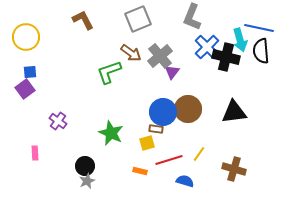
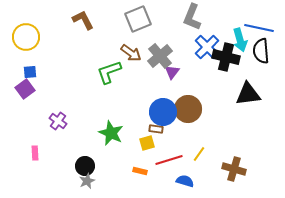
black triangle: moved 14 px right, 18 px up
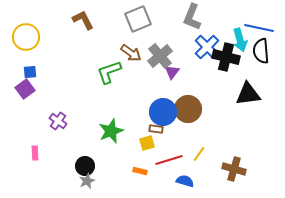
green star: moved 2 px up; rotated 25 degrees clockwise
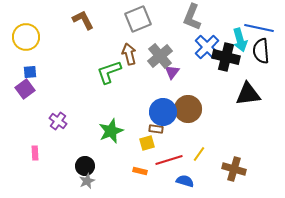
brown arrow: moved 2 px left, 1 px down; rotated 140 degrees counterclockwise
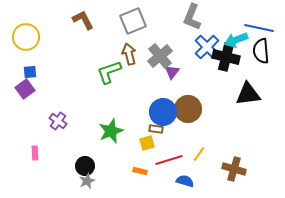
gray square: moved 5 px left, 2 px down
cyan arrow: moved 4 px left; rotated 85 degrees clockwise
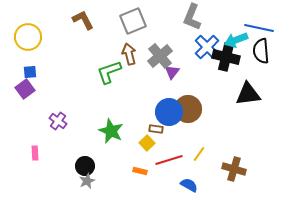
yellow circle: moved 2 px right
blue circle: moved 6 px right
green star: rotated 25 degrees counterclockwise
yellow square: rotated 28 degrees counterclockwise
blue semicircle: moved 4 px right, 4 px down; rotated 12 degrees clockwise
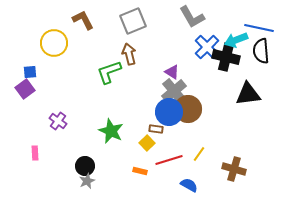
gray L-shape: rotated 52 degrees counterclockwise
yellow circle: moved 26 px right, 6 px down
gray cross: moved 14 px right, 35 px down
purple triangle: rotated 35 degrees counterclockwise
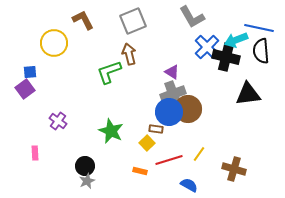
gray cross: moved 1 px left, 3 px down; rotated 20 degrees clockwise
